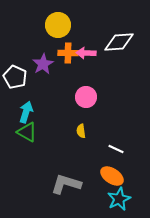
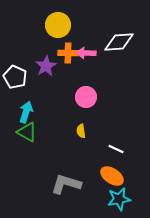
purple star: moved 3 px right, 2 px down
cyan star: rotated 15 degrees clockwise
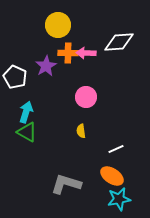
white line: rotated 49 degrees counterclockwise
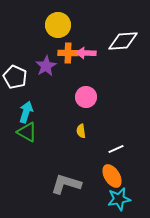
white diamond: moved 4 px right, 1 px up
orange ellipse: rotated 25 degrees clockwise
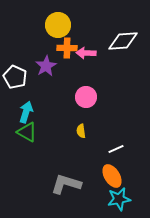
orange cross: moved 1 px left, 5 px up
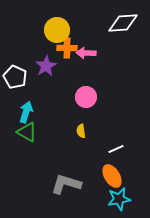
yellow circle: moved 1 px left, 5 px down
white diamond: moved 18 px up
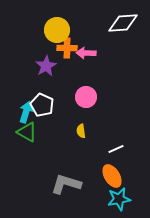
white pentagon: moved 27 px right, 28 px down
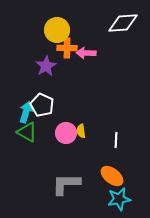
pink circle: moved 20 px left, 36 px down
white line: moved 9 px up; rotated 63 degrees counterclockwise
orange ellipse: rotated 20 degrees counterclockwise
gray L-shape: rotated 16 degrees counterclockwise
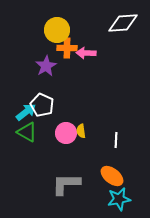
cyan arrow: rotated 35 degrees clockwise
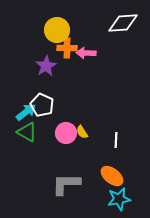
yellow semicircle: moved 1 px right, 1 px down; rotated 24 degrees counterclockwise
